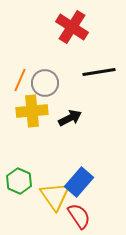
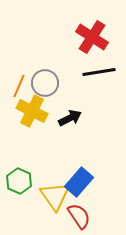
red cross: moved 20 px right, 10 px down
orange line: moved 1 px left, 6 px down
yellow cross: rotated 32 degrees clockwise
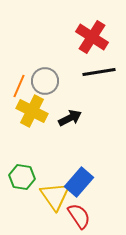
gray circle: moved 2 px up
green hexagon: moved 3 px right, 4 px up; rotated 15 degrees counterclockwise
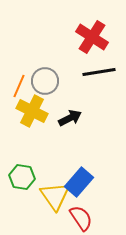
red semicircle: moved 2 px right, 2 px down
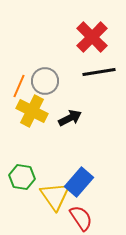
red cross: rotated 12 degrees clockwise
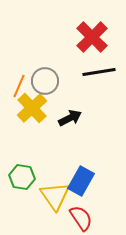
yellow cross: moved 3 px up; rotated 20 degrees clockwise
blue rectangle: moved 2 px right, 1 px up; rotated 12 degrees counterclockwise
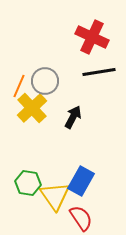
red cross: rotated 20 degrees counterclockwise
black arrow: moved 3 px right, 1 px up; rotated 35 degrees counterclockwise
green hexagon: moved 6 px right, 6 px down
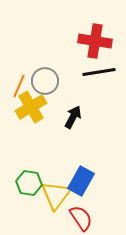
red cross: moved 3 px right, 4 px down; rotated 16 degrees counterclockwise
yellow cross: moved 1 px left, 1 px up; rotated 12 degrees clockwise
green hexagon: moved 1 px right
yellow triangle: moved 1 px right, 1 px up; rotated 12 degrees clockwise
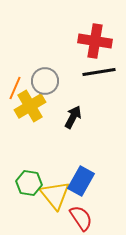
orange line: moved 4 px left, 2 px down
yellow cross: moved 1 px left, 1 px up
yellow triangle: moved 1 px left; rotated 16 degrees counterclockwise
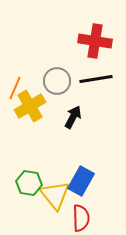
black line: moved 3 px left, 7 px down
gray circle: moved 12 px right
red semicircle: rotated 32 degrees clockwise
